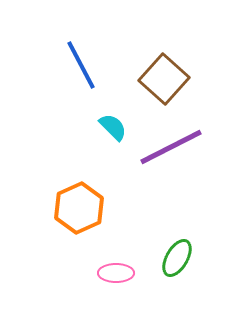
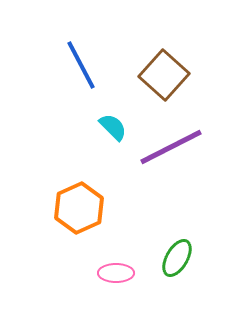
brown square: moved 4 px up
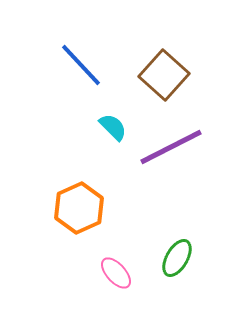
blue line: rotated 15 degrees counterclockwise
pink ellipse: rotated 48 degrees clockwise
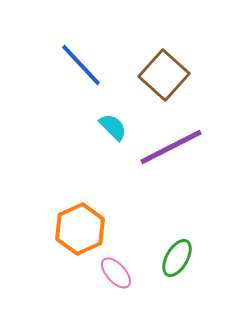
orange hexagon: moved 1 px right, 21 px down
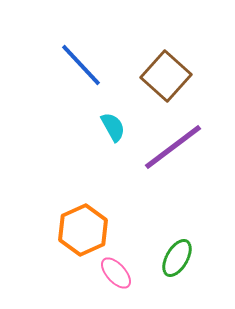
brown square: moved 2 px right, 1 px down
cyan semicircle: rotated 16 degrees clockwise
purple line: moved 2 px right; rotated 10 degrees counterclockwise
orange hexagon: moved 3 px right, 1 px down
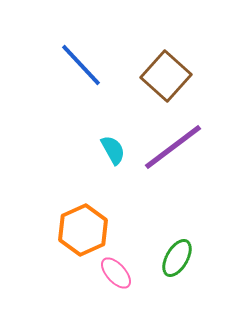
cyan semicircle: moved 23 px down
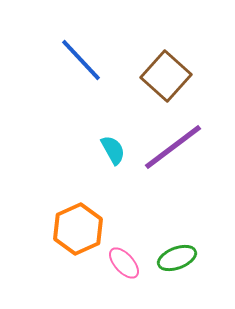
blue line: moved 5 px up
orange hexagon: moved 5 px left, 1 px up
green ellipse: rotated 39 degrees clockwise
pink ellipse: moved 8 px right, 10 px up
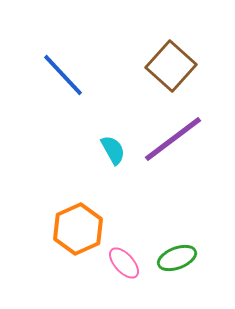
blue line: moved 18 px left, 15 px down
brown square: moved 5 px right, 10 px up
purple line: moved 8 px up
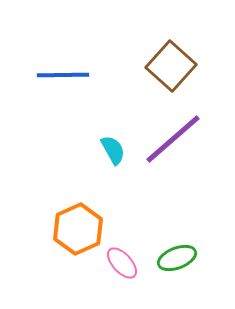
blue line: rotated 48 degrees counterclockwise
purple line: rotated 4 degrees counterclockwise
pink ellipse: moved 2 px left
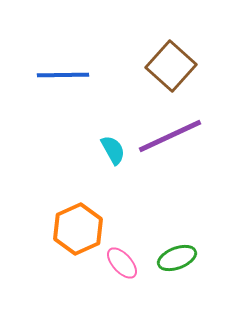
purple line: moved 3 px left, 3 px up; rotated 16 degrees clockwise
